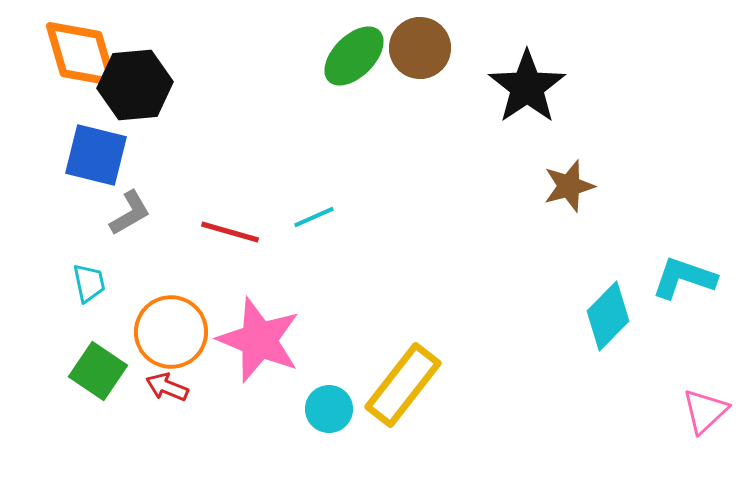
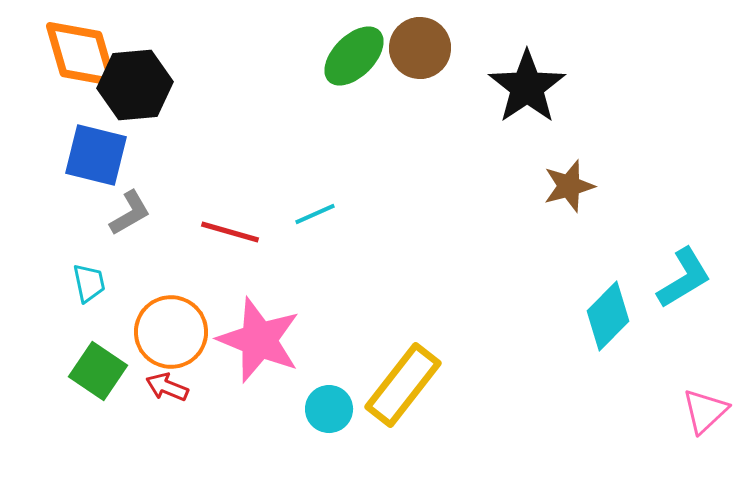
cyan line: moved 1 px right, 3 px up
cyan L-shape: rotated 130 degrees clockwise
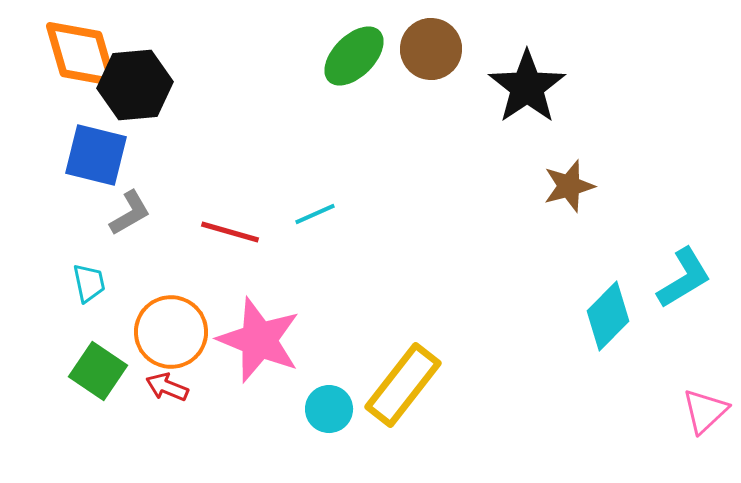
brown circle: moved 11 px right, 1 px down
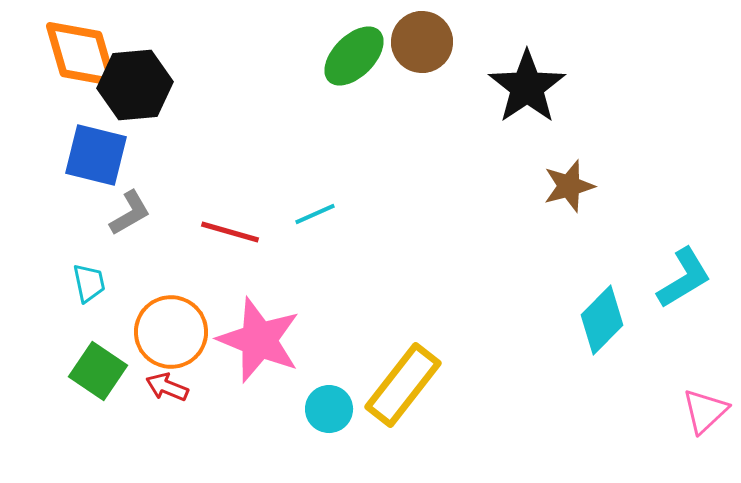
brown circle: moved 9 px left, 7 px up
cyan diamond: moved 6 px left, 4 px down
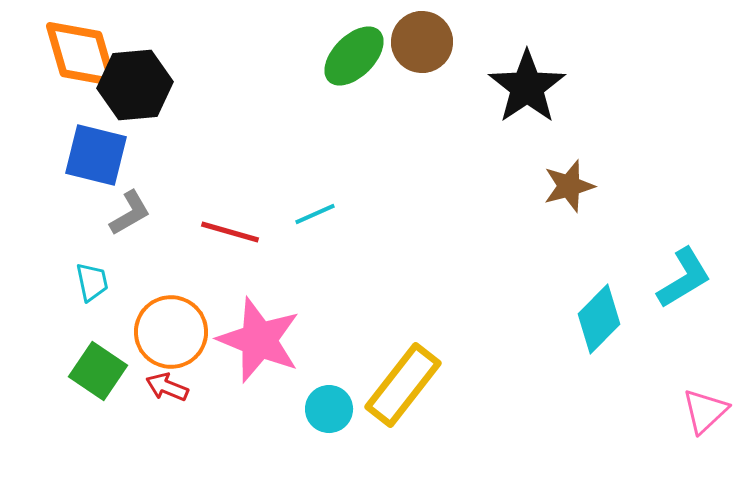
cyan trapezoid: moved 3 px right, 1 px up
cyan diamond: moved 3 px left, 1 px up
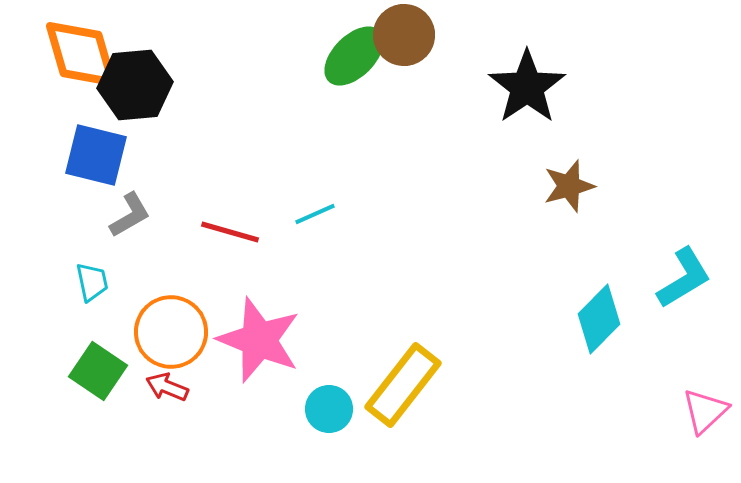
brown circle: moved 18 px left, 7 px up
gray L-shape: moved 2 px down
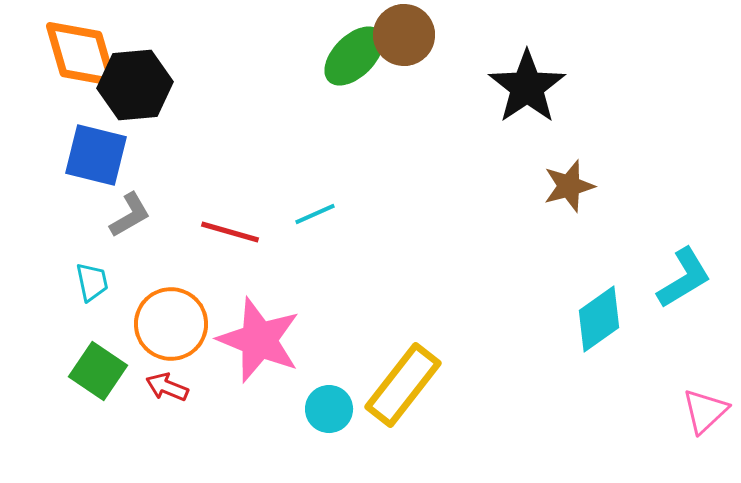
cyan diamond: rotated 10 degrees clockwise
orange circle: moved 8 px up
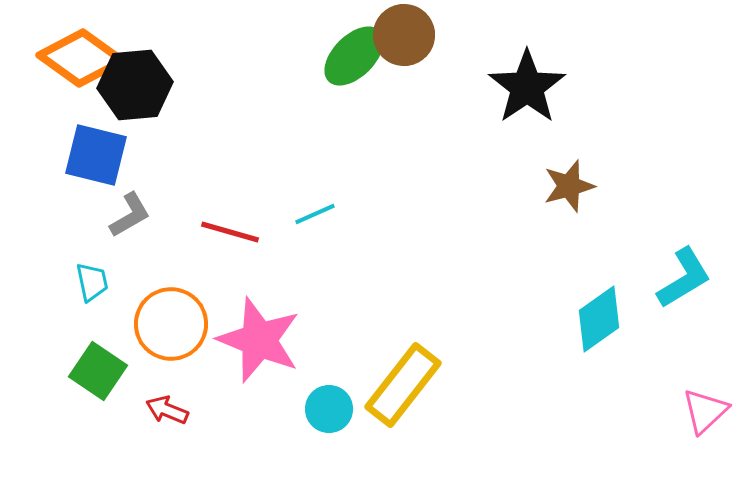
orange diamond: moved 4 px down; rotated 38 degrees counterclockwise
red arrow: moved 23 px down
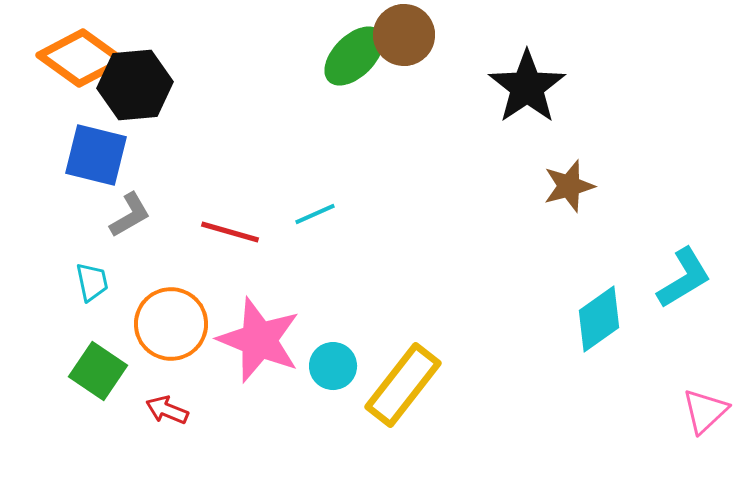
cyan circle: moved 4 px right, 43 px up
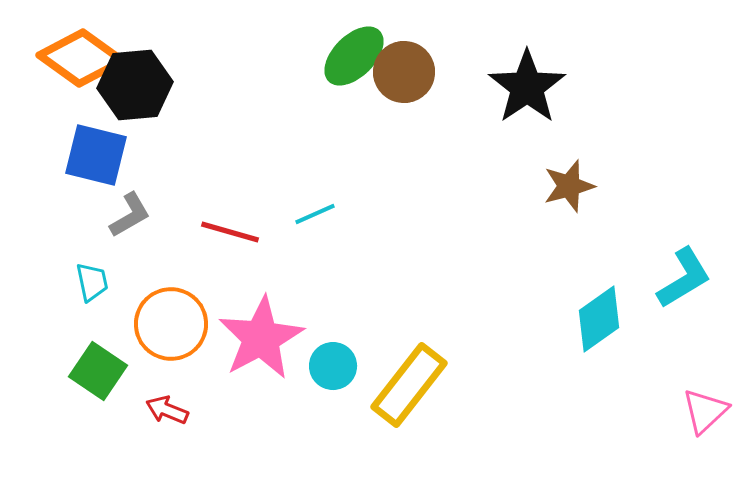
brown circle: moved 37 px down
pink star: moved 2 px right, 2 px up; rotated 22 degrees clockwise
yellow rectangle: moved 6 px right
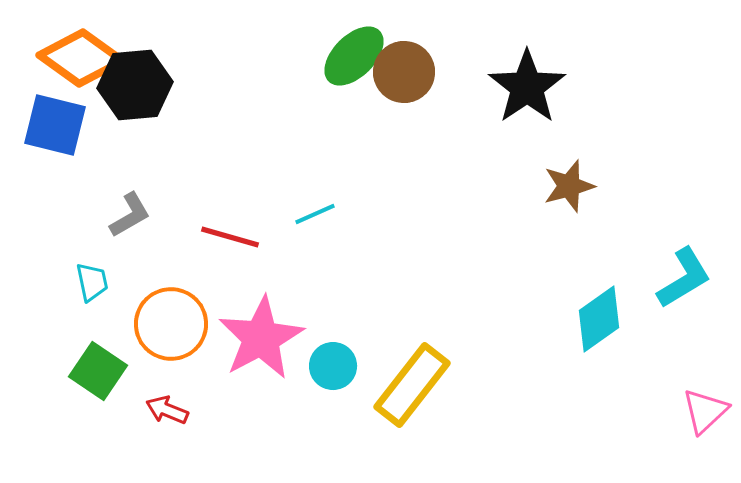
blue square: moved 41 px left, 30 px up
red line: moved 5 px down
yellow rectangle: moved 3 px right
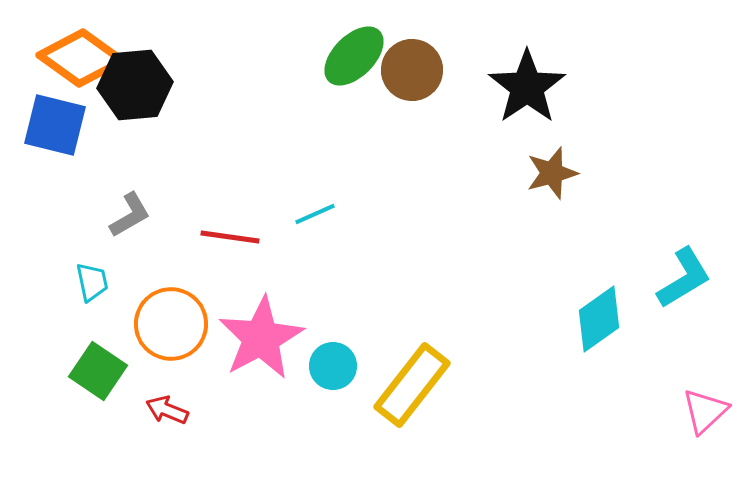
brown circle: moved 8 px right, 2 px up
brown star: moved 17 px left, 13 px up
red line: rotated 8 degrees counterclockwise
